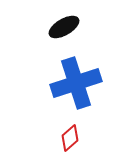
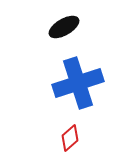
blue cross: moved 2 px right
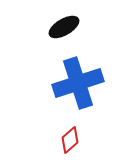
red diamond: moved 2 px down
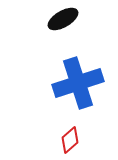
black ellipse: moved 1 px left, 8 px up
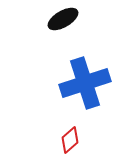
blue cross: moved 7 px right
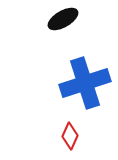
red diamond: moved 4 px up; rotated 24 degrees counterclockwise
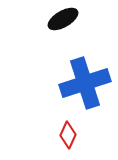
red diamond: moved 2 px left, 1 px up
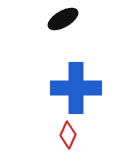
blue cross: moved 9 px left, 5 px down; rotated 18 degrees clockwise
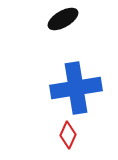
blue cross: rotated 9 degrees counterclockwise
